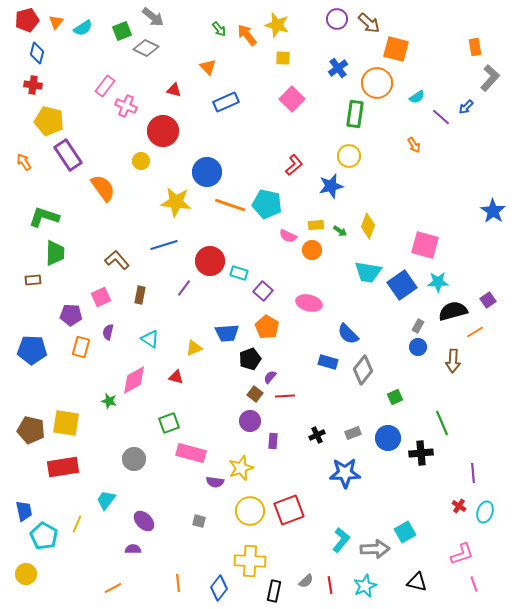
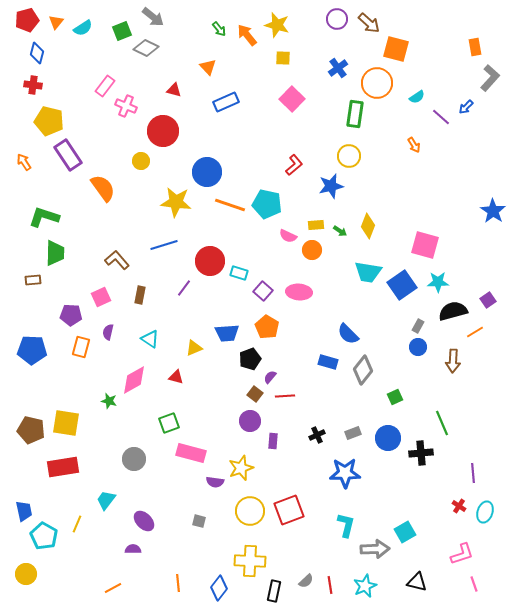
pink ellipse at (309, 303): moved 10 px left, 11 px up; rotated 10 degrees counterclockwise
cyan L-shape at (341, 540): moved 5 px right, 15 px up; rotated 25 degrees counterclockwise
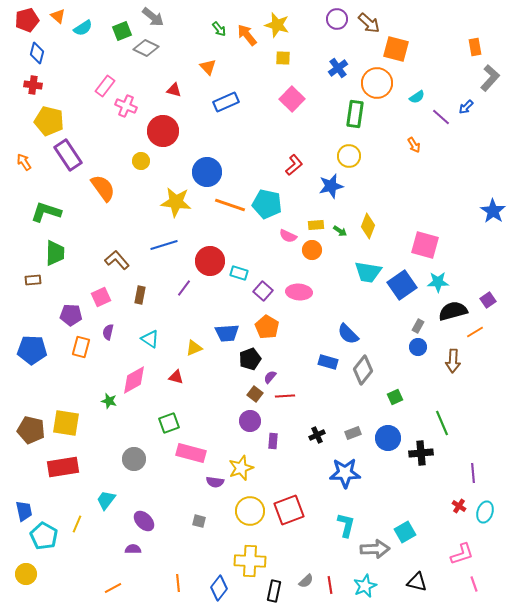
orange triangle at (56, 22): moved 2 px right, 6 px up; rotated 28 degrees counterclockwise
green L-shape at (44, 217): moved 2 px right, 5 px up
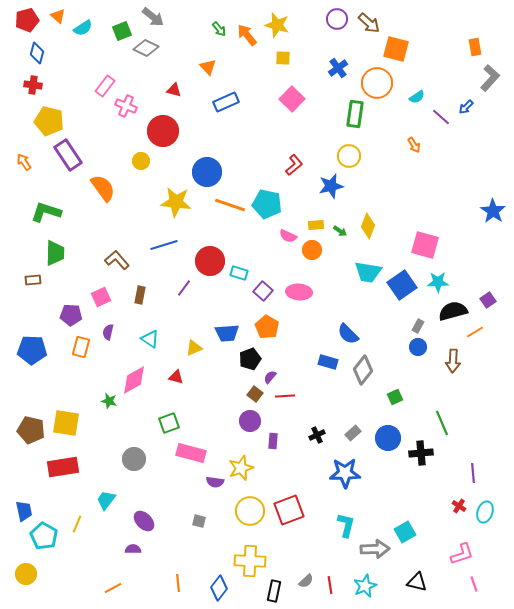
gray rectangle at (353, 433): rotated 21 degrees counterclockwise
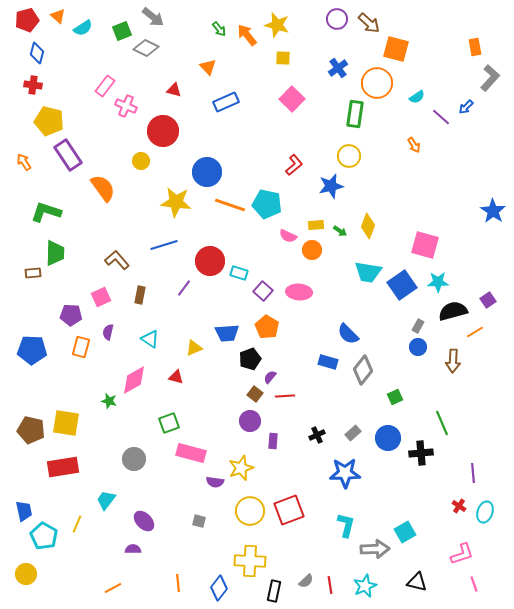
brown rectangle at (33, 280): moved 7 px up
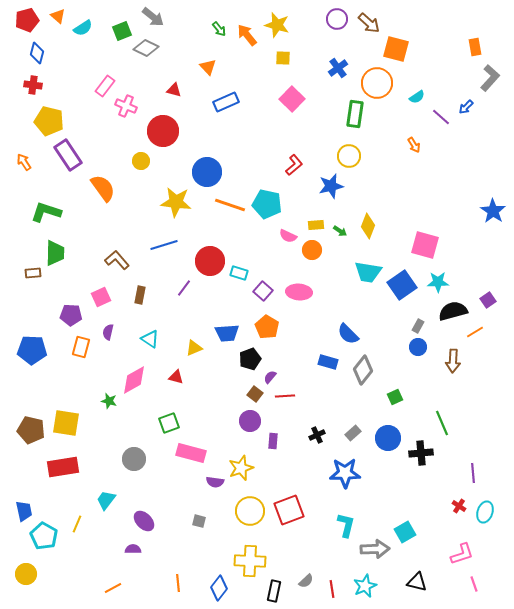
red line at (330, 585): moved 2 px right, 4 px down
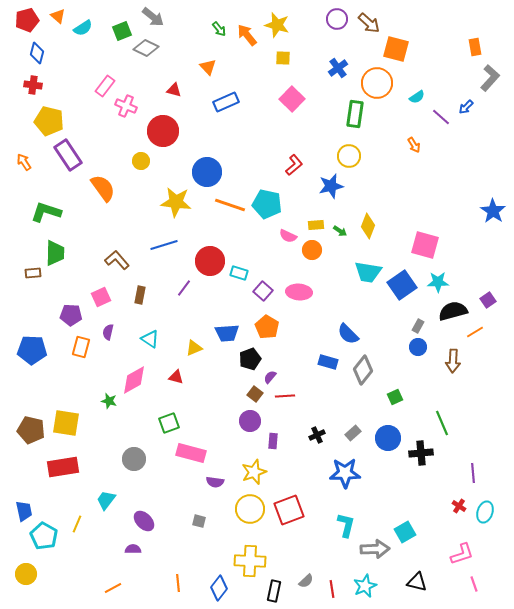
yellow star at (241, 468): moved 13 px right, 4 px down
yellow circle at (250, 511): moved 2 px up
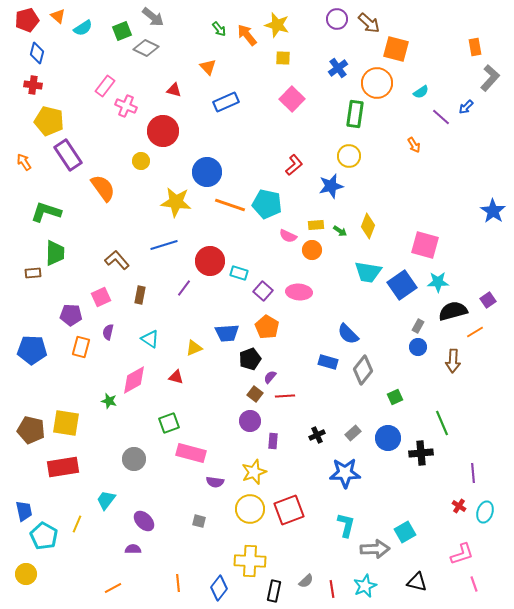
cyan semicircle at (417, 97): moved 4 px right, 5 px up
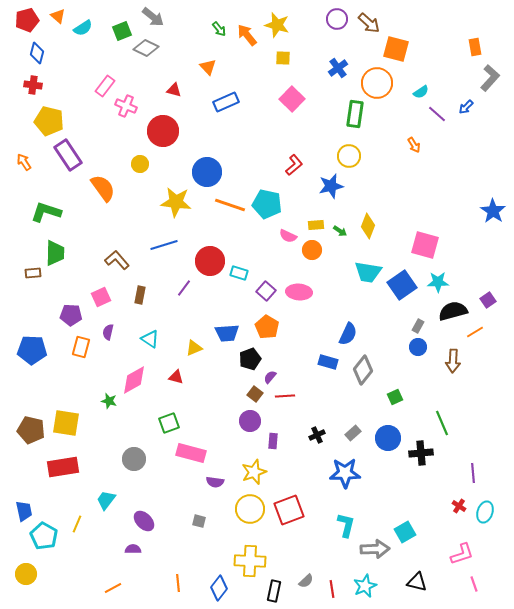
purple line at (441, 117): moved 4 px left, 3 px up
yellow circle at (141, 161): moved 1 px left, 3 px down
purple square at (263, 291): moved 3 px right
blue semicircle at (348, 334): rotated 110 degrees counterclockwise
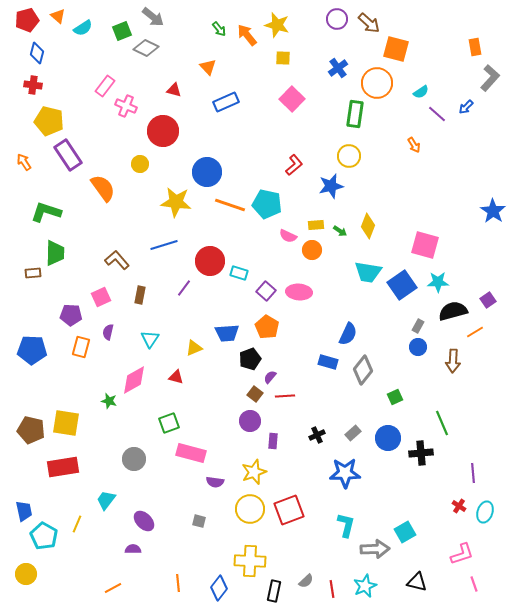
cyan triangle at (150, 339): rotated 30 degrees clockwise
